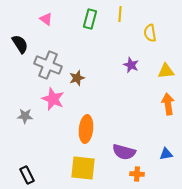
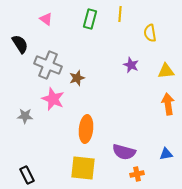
orange cross: rotated 16 degrees counterclockwise
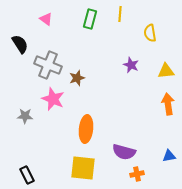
blue triangle: moved 3 px right, 2 px down
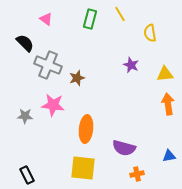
yellow line: rotated 35 degrees counterclockwise
black semicircle: moved 5 px right, 1 px up; rotated 12 degrees counterclockwise
yellow triangle: moved 1 px left, 3 px down
pink star: moved 6 px down; rotated 15 degrees counterclockwise
purple semicircle: moved 4 px up
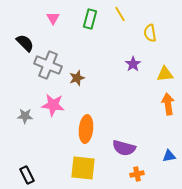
pink triangle: moved 7 px right, 1 px up; rotated 24 degrees clockwise
purple star: moved 2 px right, 1 px up; rotated 14 degrees clockwise
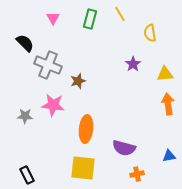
brown star: moved 1 px right, 3 px down
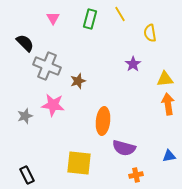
gray cross: moved 1 px left, 1 px down
yellow triangle: moved 5 px down
gray star: rotated 21 degrees counterclockwise
orange ellipse: moved 17 px right, 8 px up
yellow square: moved 4 px left, 5 px up
orange cross: moved 1 px left, 1 px down
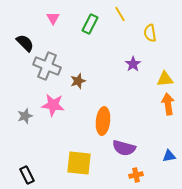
green rectangle: moved 5 px down; rotated 12 degrees clockwise
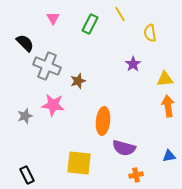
orange arrow: moved 2 px down
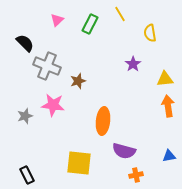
pink triangle: moved 4 px right, 2 px down; rotated 16 degrees clockwise
purple semicircle: moved 3 px down
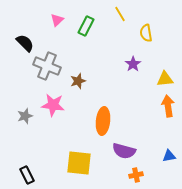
green rectangle: moved 4 px left, 2 px down
yellow semicircle: moved 4 px left
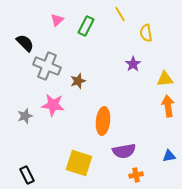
purple semicircle: rotated 25 degrees counterclockwise
yellow square: rotated 12 degrees clockwise
